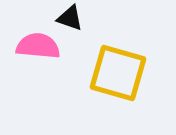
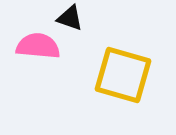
yellow square: moved 5 px right, 2 px down
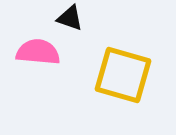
pink semicircle: moved 6 px down
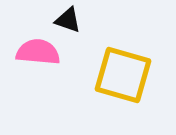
black triangle: moved 2 px left, 2 px down
